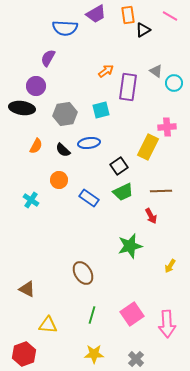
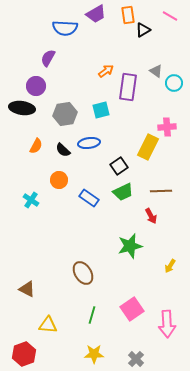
pink square: moved 5 px up
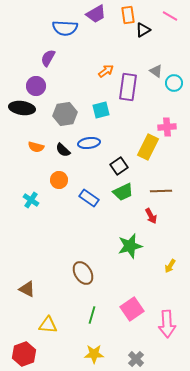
orange semicircle: moved 1 px down; rotated 77 degrees clockwise
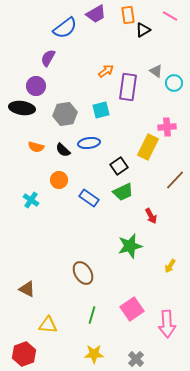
blue semicircle: rotated 40 degrees counterclockwise
brown line: moved 14 px right, 11 px up; rotated 45 degrees counterclockwise
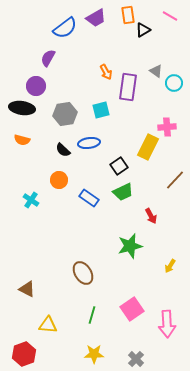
purple trapezoid: moved 4 px down
orange arrow: moved 1 px down; rotated 98 degrees clockwise
orange semicircle: moved 14 px left, 7 px up
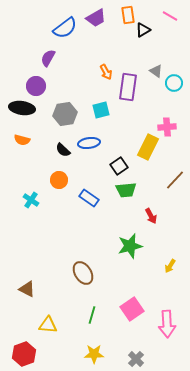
green trapezoid: moved 3 px right, 2 px up; rotated 20 degrees clockwise
